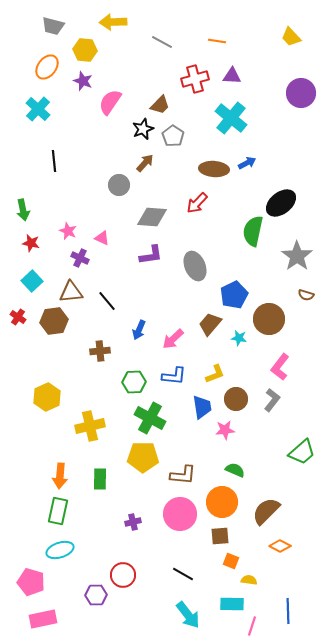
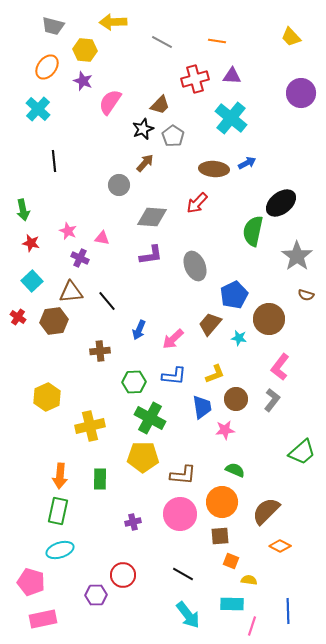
pink triangle at (102, 238): rotated 14 degrees counterclockwise
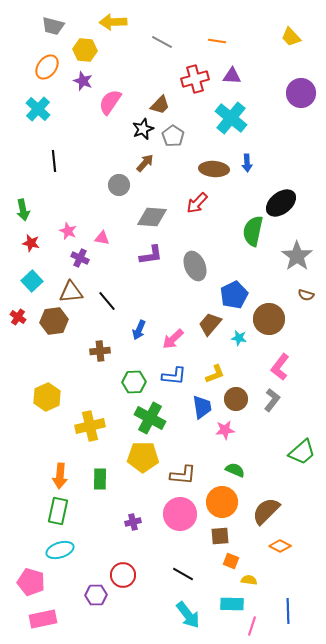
blue arrow at (247, 163): rotated 114 degrees clockwise
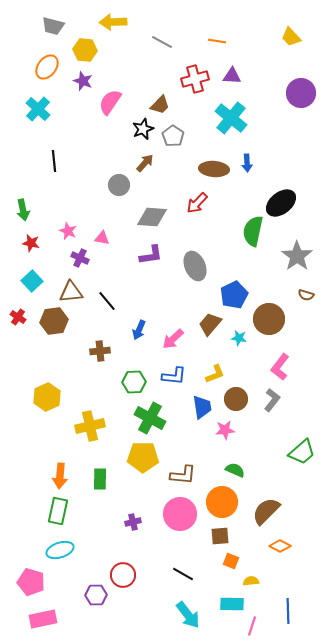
yellow semicircle at (249, 580): moved 2 px right, 1 px down; rotated 14 degrees counterclockwise
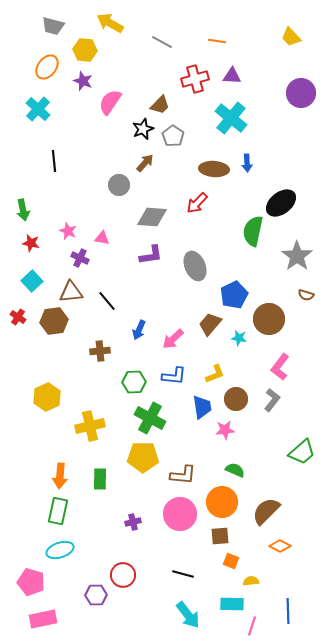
yellow arrow at (113, 22): moved 3 px left, 1 px down; rotated 32 degrees clockwise
black line at (183, 574): rotated 15 degrees counterclockwise
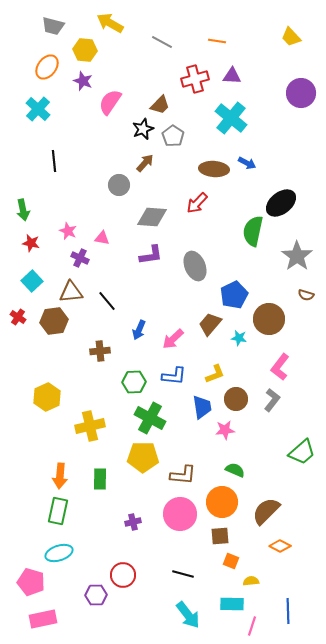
blue arrow at (247, 163): rotated 60 degrees counterclockwise
cyan ellipse at (60, 550): moved 1 px left, 3 px down
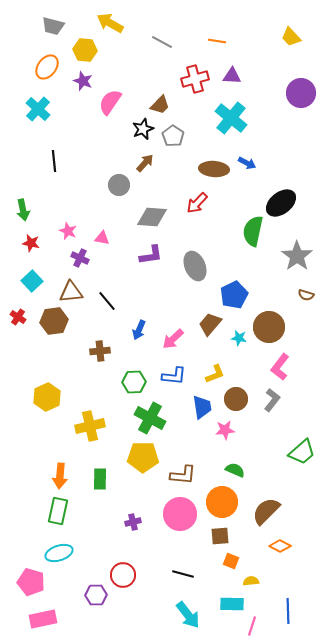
brown circle at (269, 319): moved 8 px down
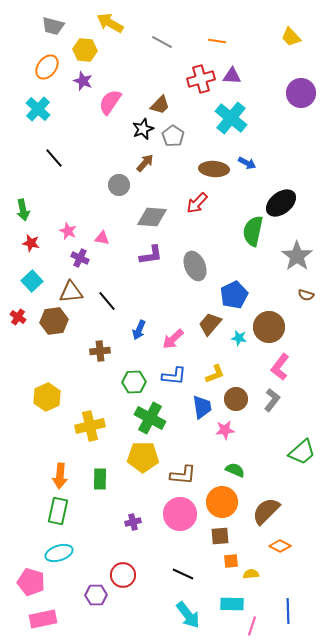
red cross at (195, 79): moved 6 px right
black line at (54, 161): moved 3 px up; rotated 35 degrees counterclockwise
orange square at (231, 561): rotated 28 degrees counterclockwise
black line at (183, 574): rotated 10 degrees clockwise
yellow semicircle at (251, 581): moved 7 px up
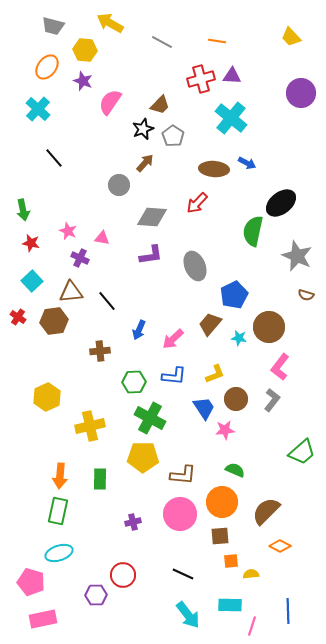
gray star at (297, 256): rotated 12 degrees counterclockwise
blue trapezoid at (202, 407): moved 2 px right, 1 px down; rotated 25 degrees counterclockwise
cyan rectangle at (232, 604): moved 2 px left, 1 px down
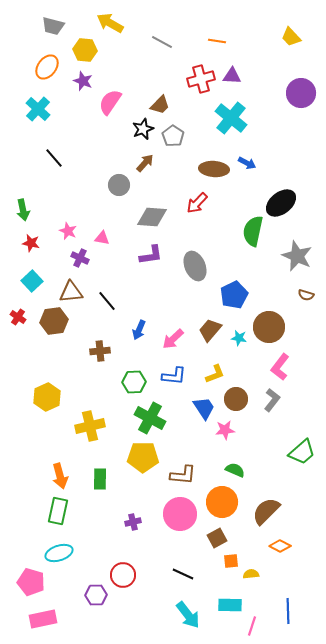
brown trapezoid at (210, 324): moved 6 px down
orange arrow at (60, 476): rotated 20 degrees counterclockwise
brown square at (220, 536): moved 3 px left, 2 px down; rotated 24 degrees counterclockwise
